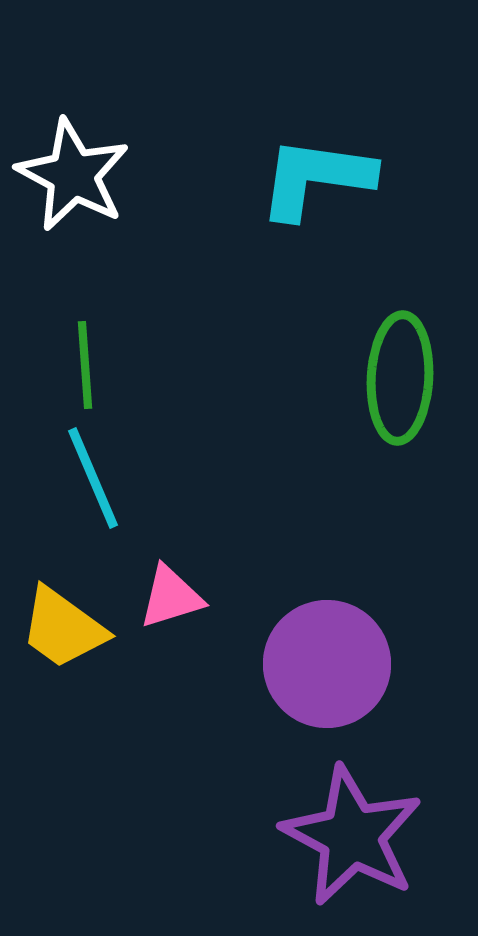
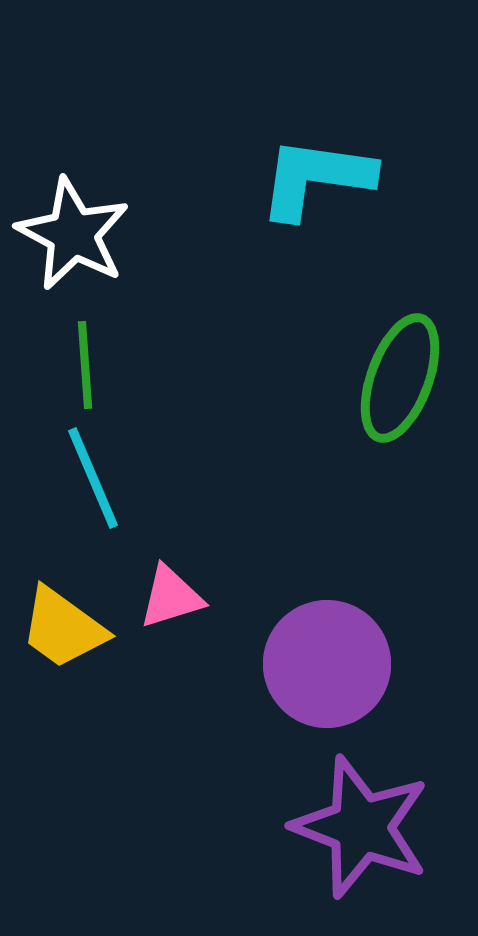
white star: moved 59 px down
green ellipse: rotated 17 degrees clockwise
purple star: moved 9 px right, 9 px up; rotated 7 degrees counterclockwise
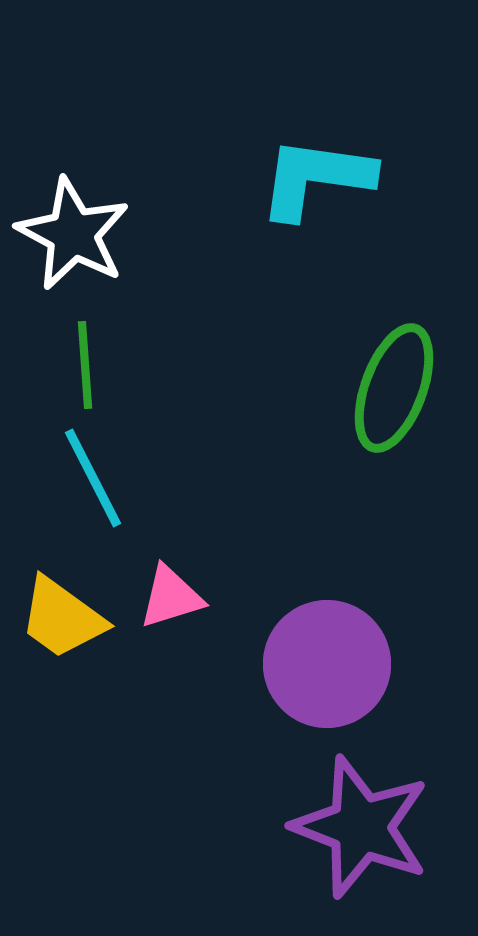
green ellipse: moved 6 px left, 10 px down
cyan line: rotated 4 degrees counterclockwise
yellow trapezoid: moved 1 px left, 10 px up
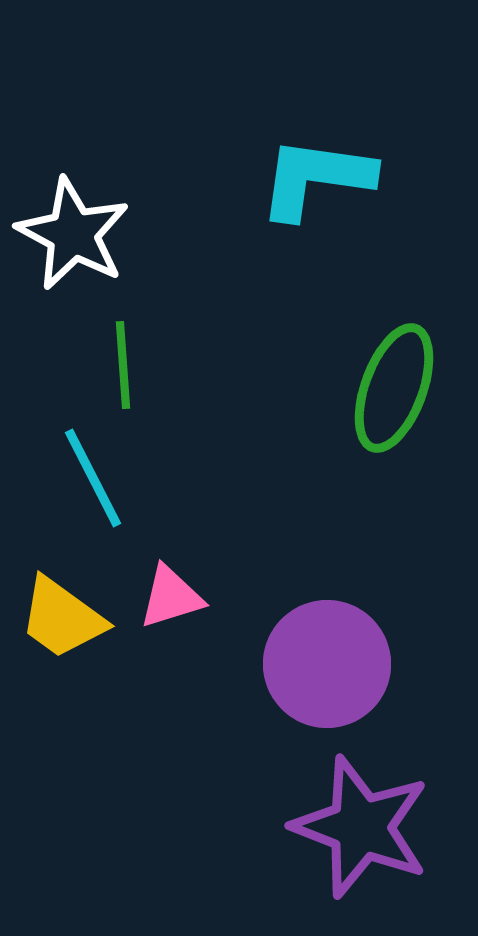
green line: moved 38 px right
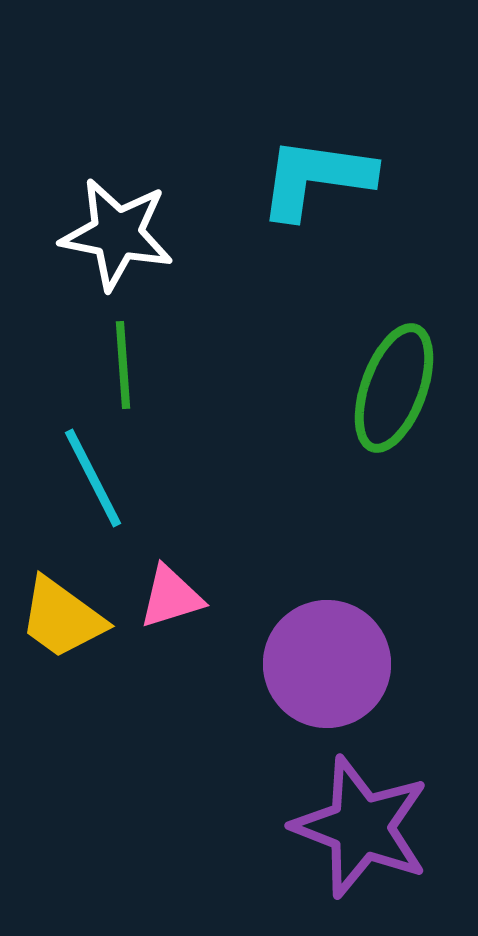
white star: moved 44 px right; rotated 17 degrees counterclockwise
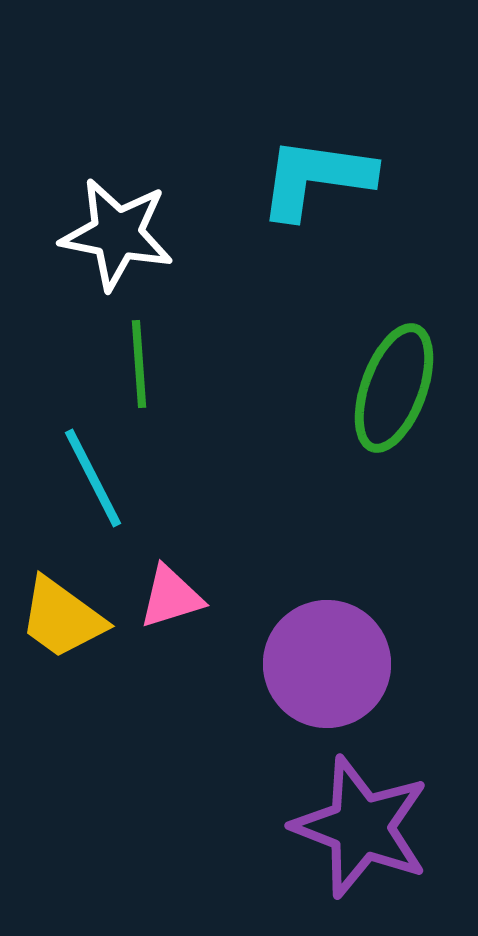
green line: moved 16 px right, 1 px up
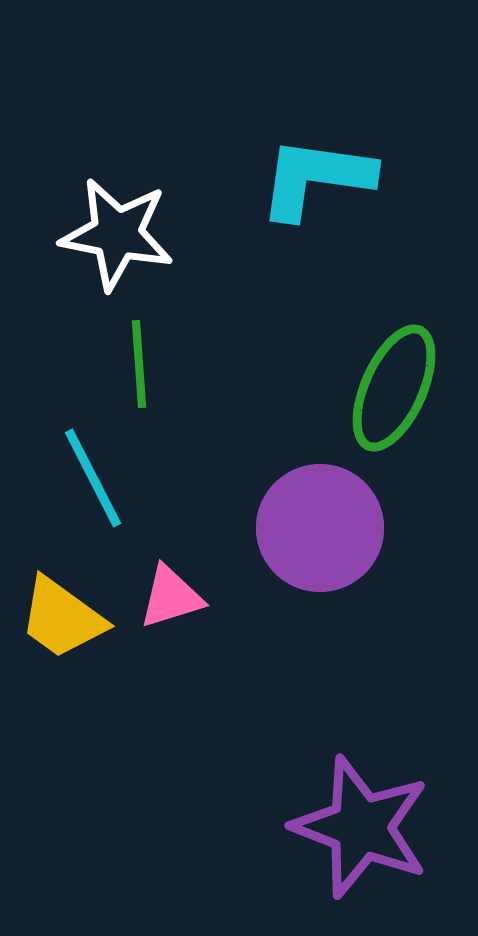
green ellipse: rotated 4 degrees clockwise
purple circle: moved 7 px left, 136 px up
